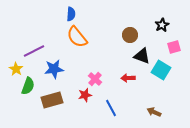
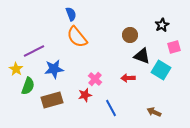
blue semicircle: rotated 24 degrees counterclockwise
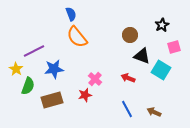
red arrow: rotated 24 degrees clockwise
blue line: moved 16 px right, 1 px down
